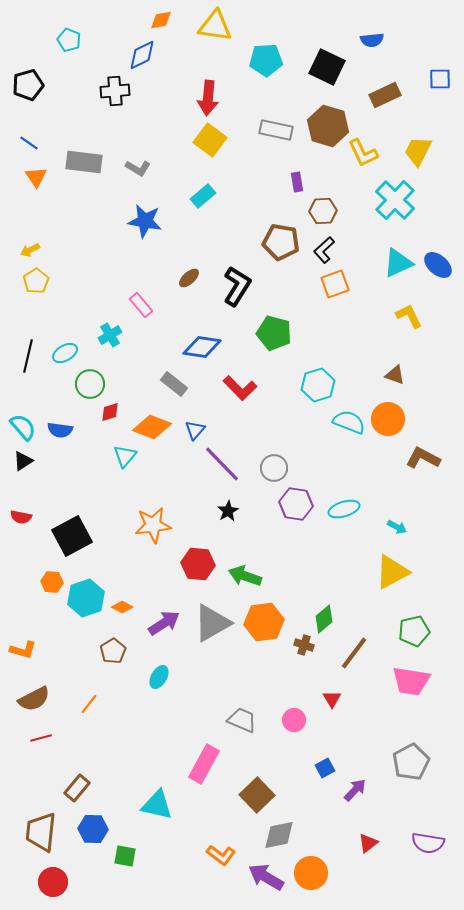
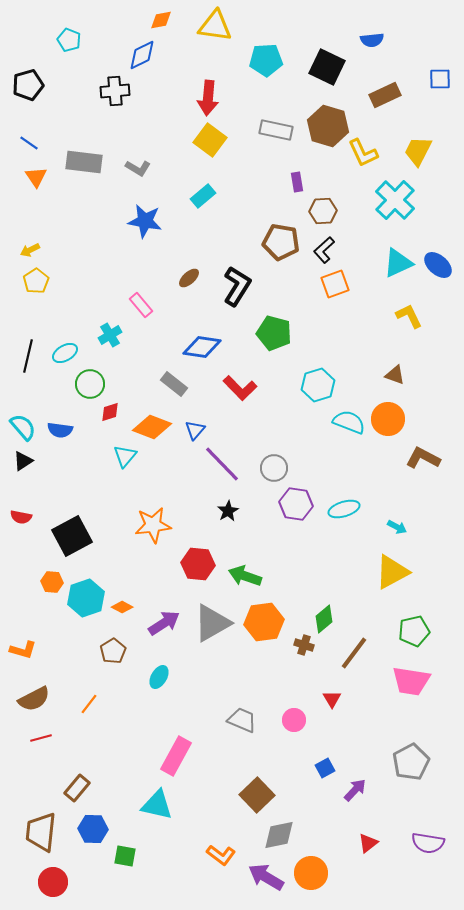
pink rectangle at (204, 764): moved 28 px left, 8 px up
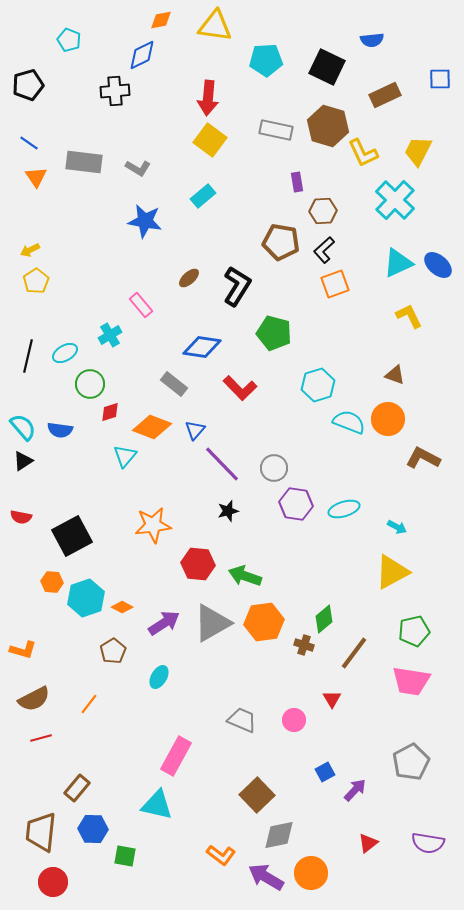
black star at (228, 511): rotated 15 degrees clockwise
blue square at (325, 768): moved 4 px down
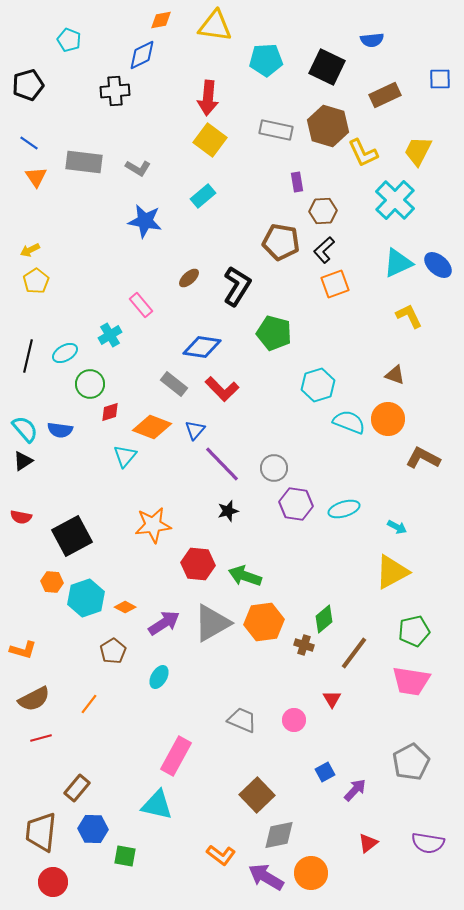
red L-shape at (240, 388): moved 18 px left, 1 px down
cyan semicircle at (23, 427): moved 2 px right, 2 px down
orange diamond at (122, 607): moved 3 px right
